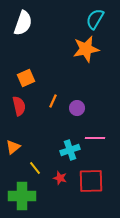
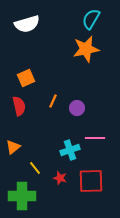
cyan semicircle: moved 4 px left
white semicircle: moved 4 px right, 1 px down; rotated 55 degrees clockwise
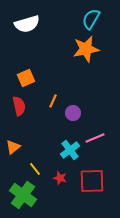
purple circle: moved 4 px left, 5 px down
pink line: rotated 24 degrees counterclockwise
cyan cross: rotated 18 degrees counterclockwise
yellow line: moved 1 px down
red square: moved 1 px right
green cross: moved 1 px right, 1 px up; rotated 36 degrees clockwise
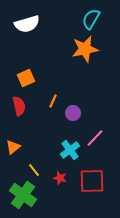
orange star: moved 1 px left
pink line: rotated 24 degrees counterclockwise
yellow line: moved 1 px left, 1 px down
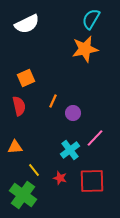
white semicircle: rotated 10 degrees counterclockwise
orange triangle: moved 2 px right; rotated 35 degrees clockwise
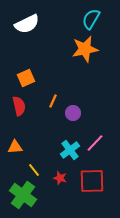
pink line: moved 5 px down
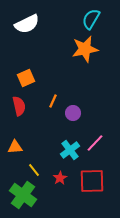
red star: rotated 24 degrees clockwise
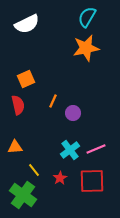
cyan semicircle: moved 4 px left, 2 px up
orange star: moved 1 px right, 1 px up
orange square: moved 1 px down
red semicircle: moved 1 px left, 1 px up
pink line: moved 1 px right, 6 px down; rotated 24 degrees clockwise
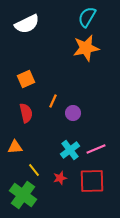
red semicircle: moved 8 px right, 8 px down
red star: rotated 16 degrees clockwise
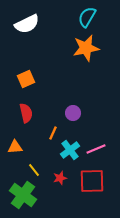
orange line: moved 32 px down
